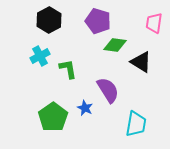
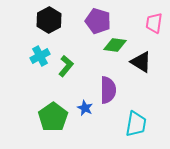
green L-shape: moved 2 px left, 3 px up; rotated 50 degrees clockwise
purple semicircle: rotated 32 degrees clockwise
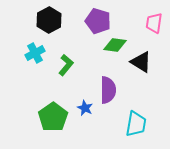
cyan cross: moved 5 px left, 3 px up
green L-shape: moved 1 px up
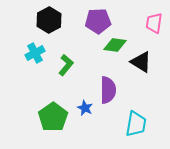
purple pentagon: rotated 20 degrees counterclockwise
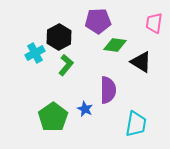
black hexagon: moved 10 px right, 17 px down
blue star: moved 1 px down
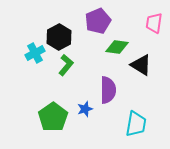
purple pentagon: rotated 20 degrees counterclockwise
green diamond: moved 2 px right, 2 px down
black triangle: moved 3 px down
blue star: rotated 28 degrees clockwise
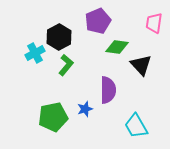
black triangle: rotated 15 degrees clockwise
green pentagon: rotated 24 degrees clockwise
cyan trapezoid: moved 2 px down; rotated 140 degrees clockwise
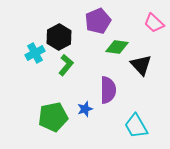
pink trapezoid: rotated 55 degrees counterclockwise
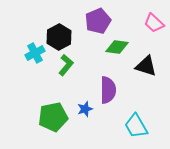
black triangle: moved 5 px right, 1 px down; rotated 30 degrees counterclockwise
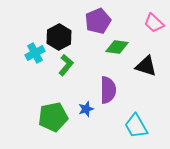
blue star: moved 1 px right
